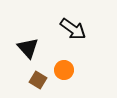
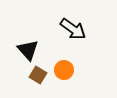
black triangle: moved 2 px down
brown square: moved 5 px up
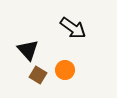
black arrow: moved 1 px up
orange circle: moved 1 px right
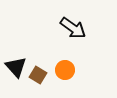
black triangle: moved 12 px left, 17 px down
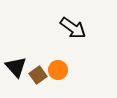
orange circle: moved 7 px left
brown square: rotated 24 degrees clockwise
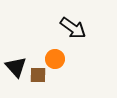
orange circle: moved 3 px left, 11 px up
brown square: rotated 36 degrees clockwise
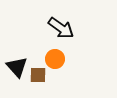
black arrow: moved 12 px left
black triangle: moved 1 px right
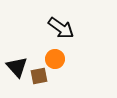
brown square: moved 1 px right, 1 px down; rotated 12 degrees counterclockwise
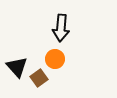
black arrow: rotated 60 degrees clockwise
brown square: moved 2 px down; rotated 24 degrees counterclockwise
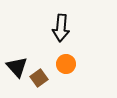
orange circle: moved 11 px right, 5 px down
